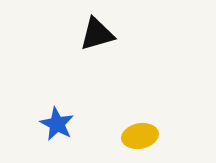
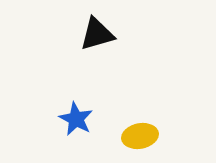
blue star: moved 19 px right, 5 px up
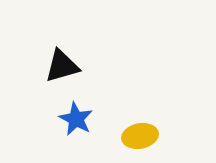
black triangle: moved 35 px left, 32 px down
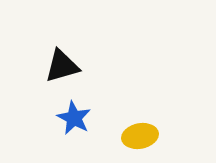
blue star: moved 2 px left, 1 px up
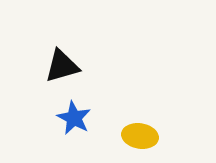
yellow ellipse: rotated 20 degrees clockwise
